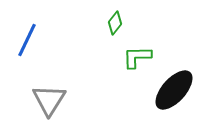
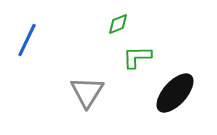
green diamond: moved 3 px right, 1 px down; rotated 30 degrees clockwise
black ellipse: moved 1 px right, 3 px down
gray triangle: moved 38 px right, 8 px up
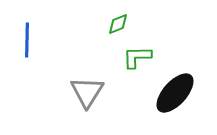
blue line: rotated 24 degrees counterclockwise
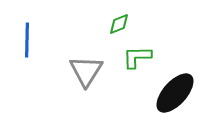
green diamond: moved 1 px right
gray triangle: moved 1 px left, 21 px up
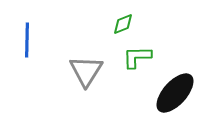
green diamond: moved 4 px right
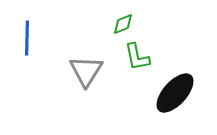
blue line: moved 2 px up
green L-shape: rotated 100 degrees counterclockwise
